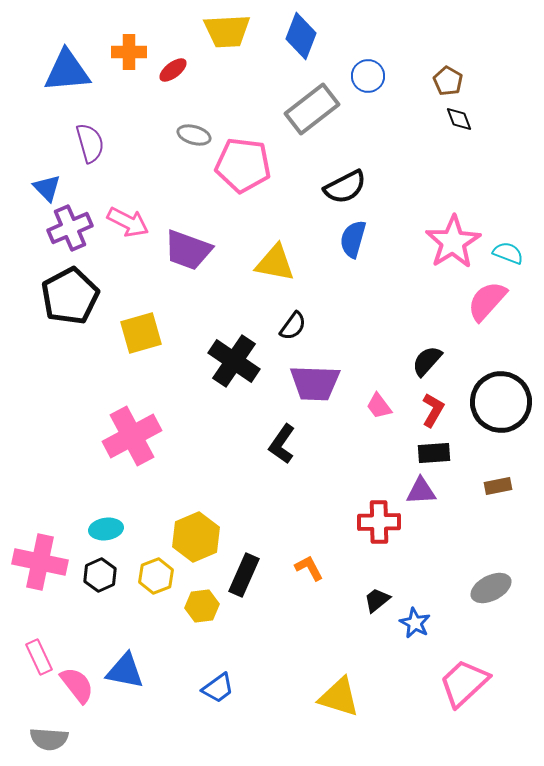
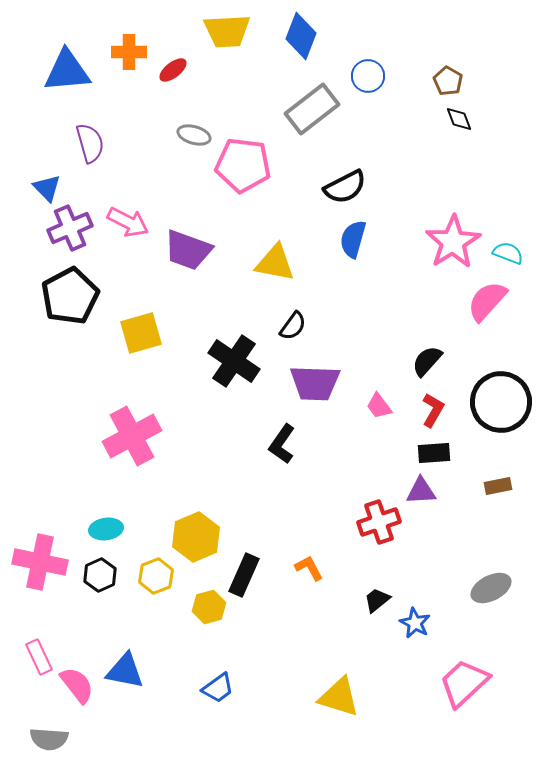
red cross at (379, 522): rotated 18 degrees counterclockwise
yellow hexagon at (202, 606): moved 7 px right, 1 px down; rotated 8 degrees counterclockwise
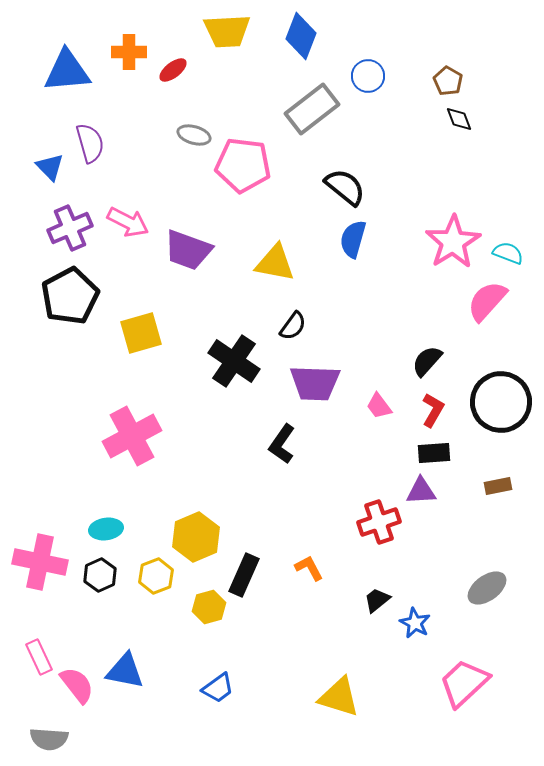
black semicircle at (345, 187): rotated 114 degrees counterclockwise
blue triangle at (47, 188): moved 3 px right, 21 px up
gray ellipse at (491, 588): moved 4 px left; rotated 9 degrees counterclockwise
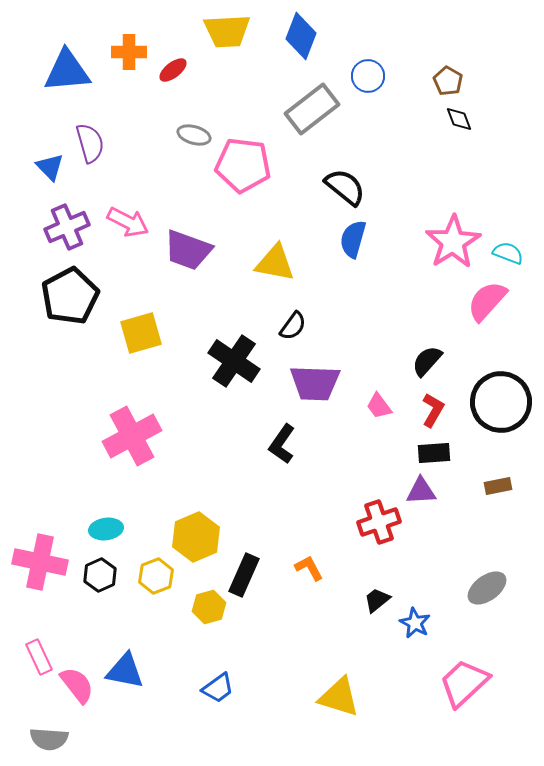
purple cross at (70, 228): moved 3 px left, 1 px up
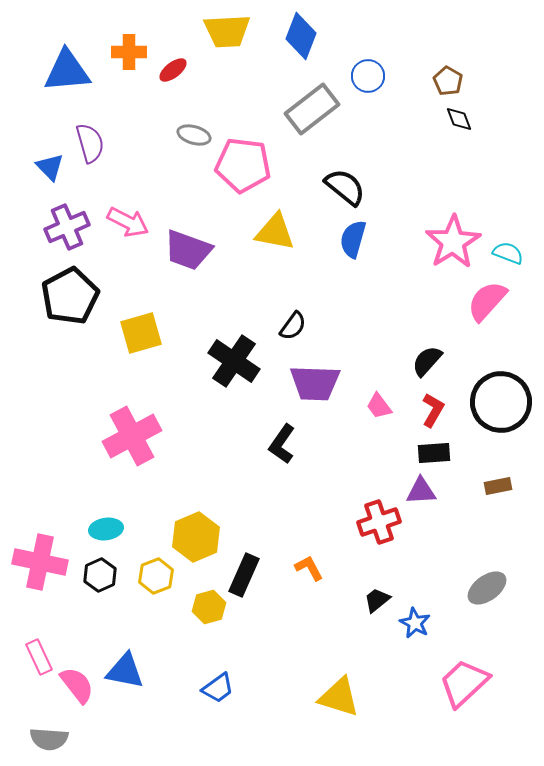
yellow triangle at (275, 263): moved 31 px up
